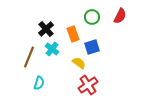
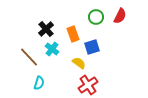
green circle: moved 4 px right
brown line: rotated 65 degrees counterclockwise
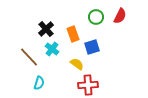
yellow semicircle: moved 2 px left, 1 px down
red cross: rotated 30 degrees clockwise
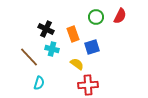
black cross: rotated 21 degrees counterclockwise
cyan cross: rotated 24 degrees counterclockwise
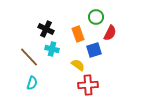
red semicircle: moved 10 px left, 17 px down
orange rectangle: moved 5 px right
blue square: moved 2 px right, 3 px down
yellow semicircle: moved 1 px right, 1 px down
cyan semicircle: moved 7 px left
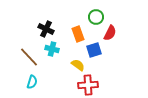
cyan semicircle: moved 1 px up
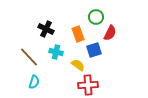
cyan cross: moved 4 px right, 3 px down
cyan semicircle: moved 2 px right
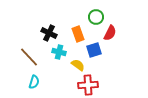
black cross: moved 3 px right, 4 px down
cyan cross: moved 3 px right
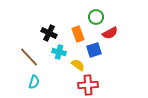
red semicircle: rotated 35 degrees clockwise
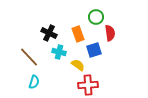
red semicircle: rotated 70 degrees counterclockwise
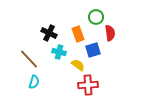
blue square: moved 1 px left
brown line: moved 2 px down
